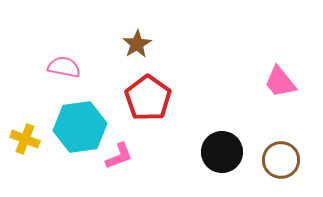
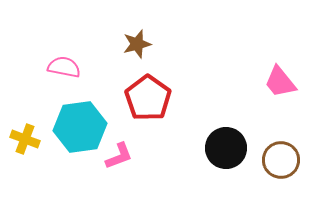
brown star: rotated 16 degrees clockwise
black circle: moved 4 px right, 4 px up
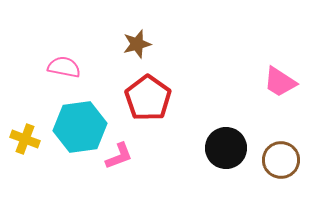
pink trapezoid: rotated 18 degrees counterclockwise
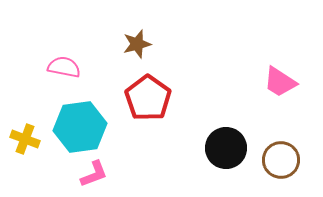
pink L-shape: moved 25 px left, 18 px down
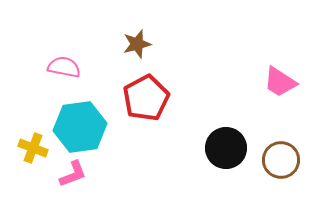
red pentagon: moved 2 px left; rotated 9 degrees clockwise
yellow cross: moved 8 px right, 9 px down
pink L-shape: moved 21 px left
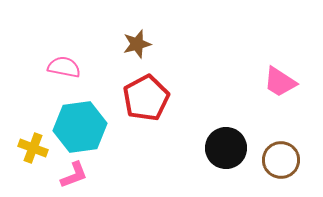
pink L-shape: moved 1 px right, 1 px down
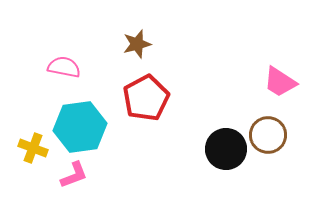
black circle: moved 1 px down
brown circle: moved 13 px left, 25 px up
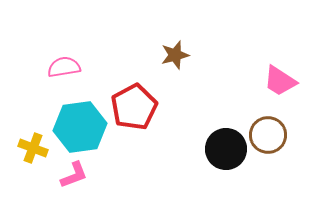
brown star: moved 38 px right, 11 px down
pink semicircle: rotated 20 degrees counterclockwise
pink trapezoid: moved 1 px up
red pentagon: moved 12 px left, 9 px down
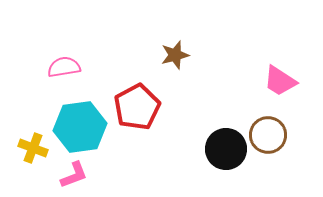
red pentagon: moved 3 px right
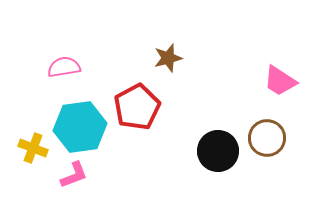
brown star: moved 7 px left, 3 px down
brown circle: moved 1 px left, 3 px down
black circle: moved 8 px left, 2 px down
